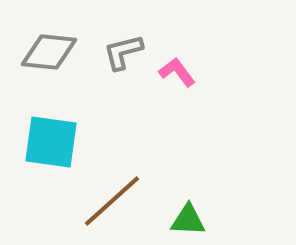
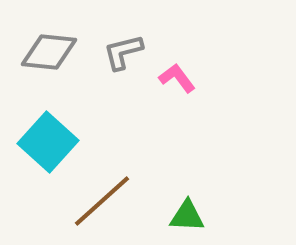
pink L-shape: moved 6 px down
cyan square: moved 3 px left; rotated 34 degrees clockwise
brown line: moved 10 px left
green triangle: moved 1 px left, 4 px up
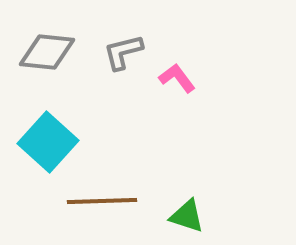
gray diamond: moved 2 px left
brown line: rotated 40 degrees clockwise
green triangle: rotated 15 degrees clockwise
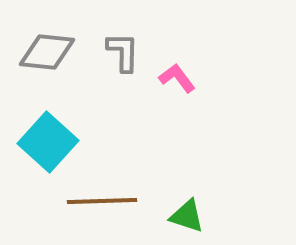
gray L-shape: rotated 105 degrees clockwise
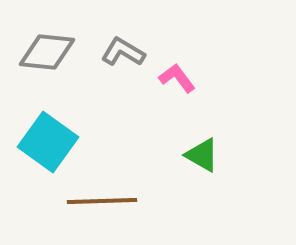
gray L-shape: rotated 60 degrees counterclockwise
cyan square: rotated 6 degrees counterclockwise
green triangle: moved 15 px right, 61 px up; rotated 12 degrees clockwise
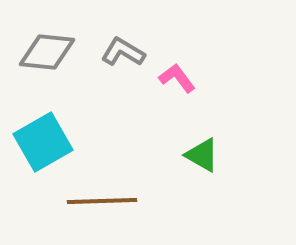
cyan square: moved 5 px left; rotated 24 degrees clockwise
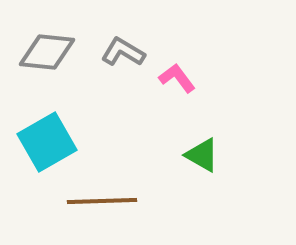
cyan square: moved 4 px right
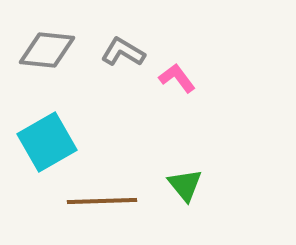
gray diamond: moved 2 px up
green triangle: moved 17 px left, 30 px down; rotated 21 degrees clockwise
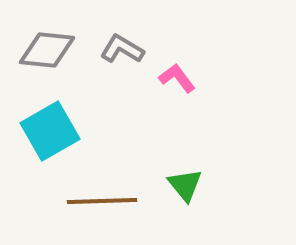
gray L-shape: moved 1 px left, 3 px up
cyan square: moved 3 px right, 11 px up
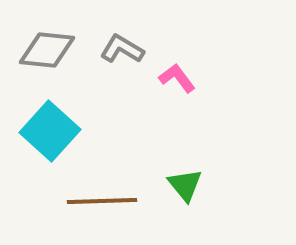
cyan square: rotated 18 degrees counterclockwise
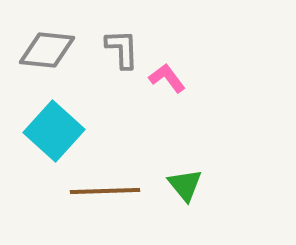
gray L-shape: rotated 57 degrees clockwise
pink L-shape: moved 10 px left
cyan square: moved 4 px right
brown line: moved 3 px right, 10 px up
